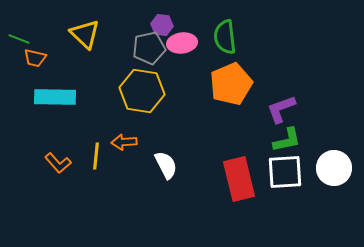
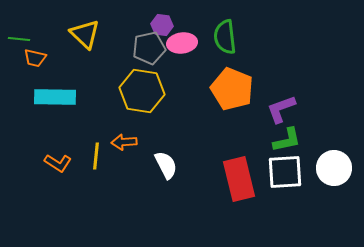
green line: rotated 15 degrees counterclockwise
orange pentagon: moved 1 px right, 5 px down; rotated 27 degrees counterclockwise
orange L-shape: rotated 16 degrees counterclockwise
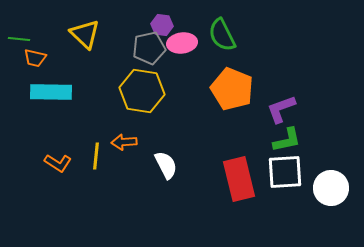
green semicircle: moved 3 px left, 2 px up; rotated 20 degrees counterclockwise
cyan rectangle: moved 4 px left, 5 px up
white circle: moved 3 px left, 20 px down
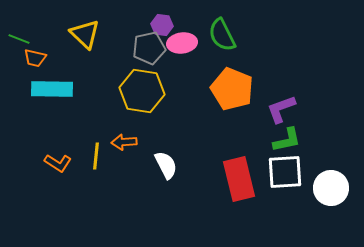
green line: rotated 15 degrees clockwise
cyan rectangle: moved 1 px right, 3 px up
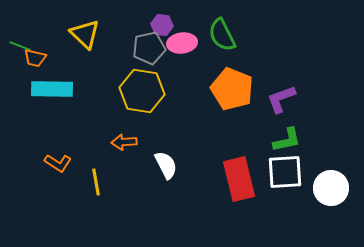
green line: moved 1 px right, 7 px down
purple L-shape: moved 10 px up
yellow line: moved 26 px down; rotated 16 degrees counterclockwise
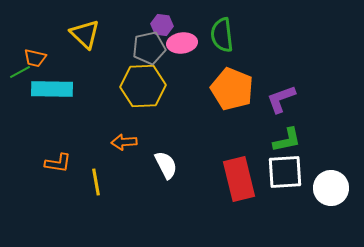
green semicircle: rotated 20 degrees clockwise
green line: moved 26 px down; rotated 50 degrees counterclockwise
yellow hexagon: moved 1 px right, 5 px up; rotated 12 degrees counterclockwise
orange L-shape: rotated 24 degrees counterclockwise
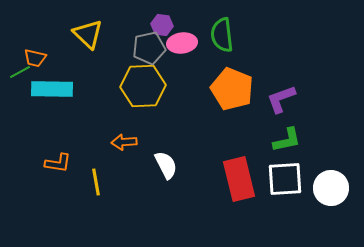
yellow triangle: moved 3 px right
white square: moved 7 px down
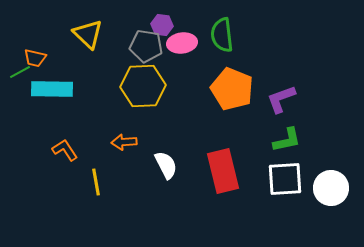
gray pentagon: moved 3 px left, 2 px up; rotated 20 degrees clockwise
orange L-shape: moved 7 px right, 13 px up; rotated 132 degrees counterclockwise
red rectangle: moved 16 px left, 8 px up
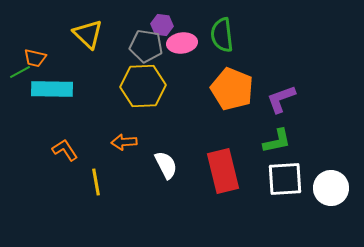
green L-shape: moved 10 px left, 1 px down
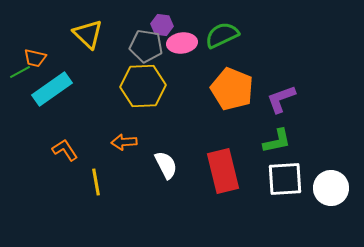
green semicircle: rotated 72 degrees clockwise
cyan rectangle: rotated 36 degrees counterclockwise
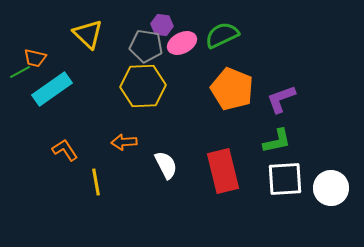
pink ellipse: rotated 20 degrees counterclockwise
